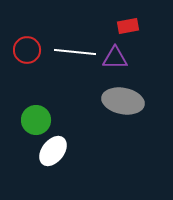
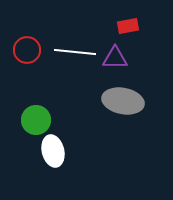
white ellipse: rotated 52 degrees counterclockwise
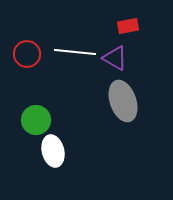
red circle: moved 4 px down
purple triangle: rotated 28 degrees clockwise
gray ellipse: rotated 60 degrees clockwise
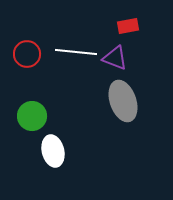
white line: moved 1 px right
purple triangle: rotated 8 degrees counterclockwise
green circle: moved 4 px left, 4 px up
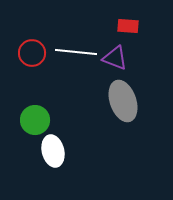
red rectangle: rotated 15 degrees clockwise
red circle: moved 5 px right, 1 px up
green circle: moved 3 px right, 4 px down
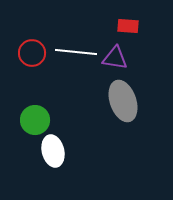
purple triangle: rotated 12 degrees counterclockwise
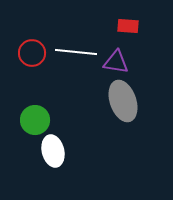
purple triangle: moved 1 px right, 4 px down
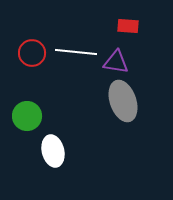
green circle: moved 8 px left, 4 px up
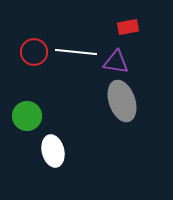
red rectangle: moved 1 px down; rotated 15 degrees counterclockwise
red circle: moved 2 px right, 1 px up
gray ellipse: moved 1 px left
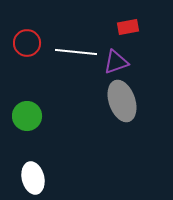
red circle: moved 7 px left, 9 px up
purple triangle: rotated 28 degrees counterclockwise
white ellipse: moved 20 px left, 27 px down
